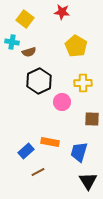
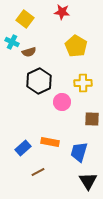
cyan cross: rotated 16 degrees clockwise
blue rectangle: moved 3 px left, 3 px up
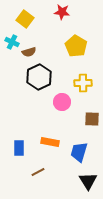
black hexagon: moved 4 px up
blue rectangle: moved 4 px left; rotated 49 degrees counterclockwise
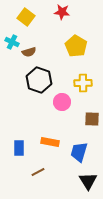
yellow square: moved 1 px right, 2 px up
black hexagon: moved 3 px down; rotated 15 degrees counterclockwise
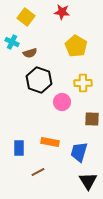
brown semicircle: moved 1 px right, 1 px down
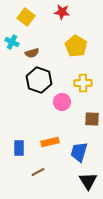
brown semicircle: moved 2 px right
orange rectangle: rotated 24 degrees counterclockwise
